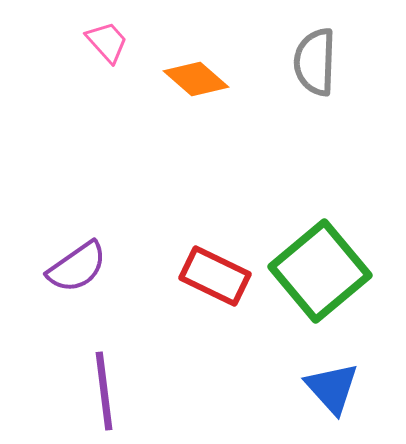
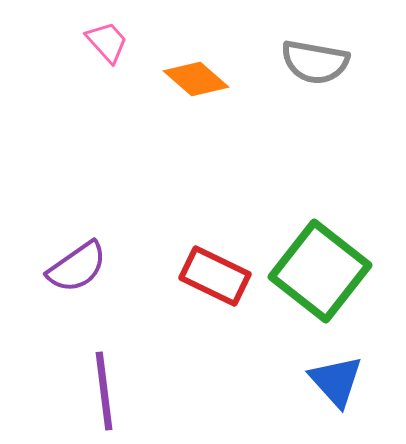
gray semicircle: rotated 82 degrees counterclockwise
green square: rotated 12 degrees counterclockwise
blue triangle: moved 4 px right, 7 px up
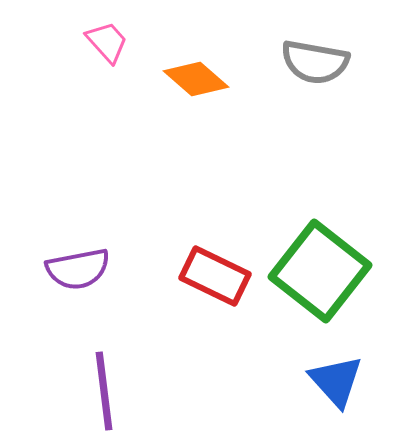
purple semicircle: moved 1 px right, 2 px down; rotated 24 degrees clockwise
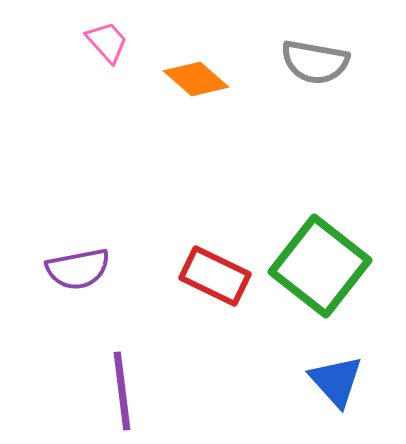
green square: moved 5 px up
purple line: moved 18 px right
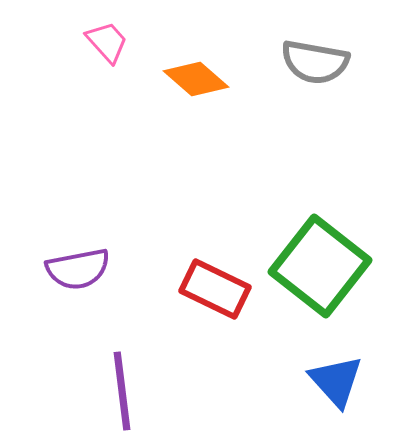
red rectangle: moved 13 px down
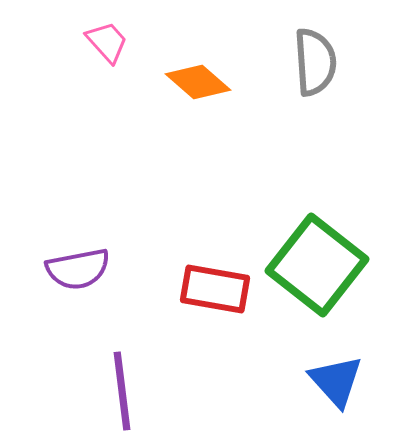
gray semicircle: rotated 104 degrees counterclockwise
orange diamond: moved 2 px right, 3 px down
green square: moved 3 px left, 1 px up
red rectangle: rotated 16 degrees counterclockwise
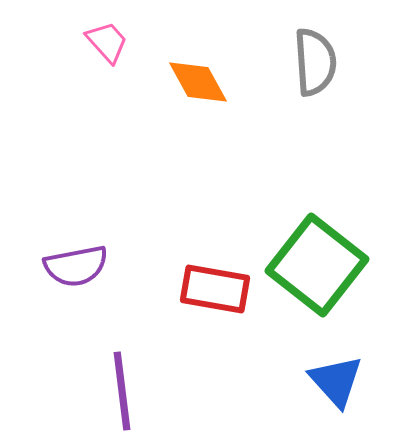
orange diamond: rotated 20 degrees clockwise
purple semicircle: moved 2 px left, 3 px up
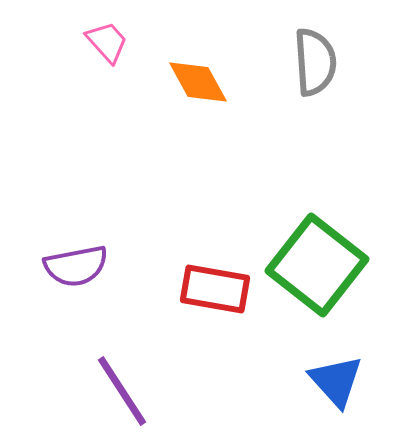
purple line: rotated 26 degrees counterclockwise
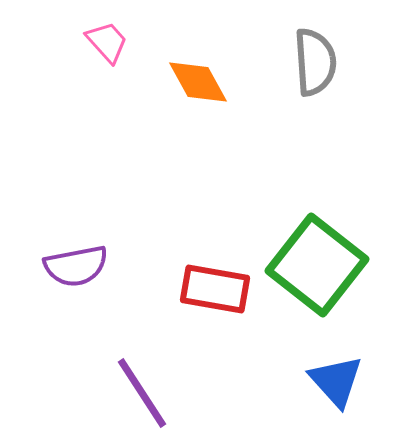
purple line: moved 20 px right, 2 px down
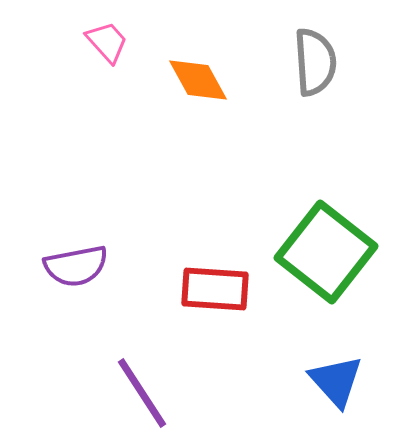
orange diamond: moved 2 px up
green square: moved 9 px right, 13 px up
red rectangle: rotated 6 degrees counterclockwise
